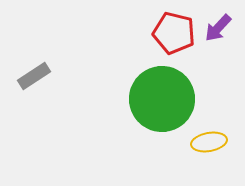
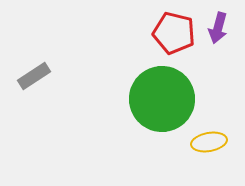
purple arrow: rotated 28 degrees counterclockwise
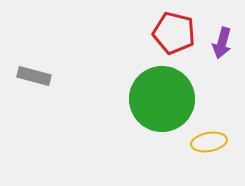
purple arrow: moved 4 px right, 15 px down
gray rectangle: rotated 48 degrees clockwise
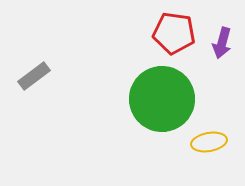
red pentagon: rotated 6 degrees counterclockwise
gray rectangle: rotated 52 degrees counterclockwise
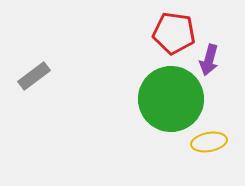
purple arrow: moved 13 px left, 17 px down
green circle: moved 9 px right
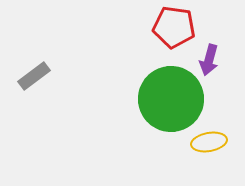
red pentagon: moved 6 px up
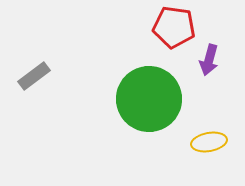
green circle: moved 22 px left
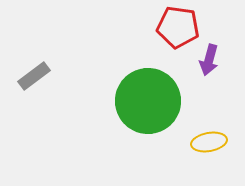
red pentagon: moved 4 px right
green circle: moved 1 px left, 2 px down
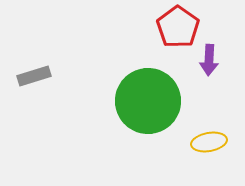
red pentagon: rotated 27 degrees clockwise
purple arrow: rotated 12 degrees counterclockwise
gray rectangle: rotated 20 degrees clockwise
